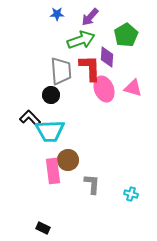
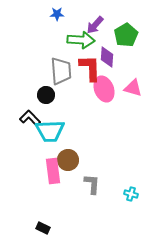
purple arrow: moved 5 px right, 8 px down
green arrow: rotated 24 degrees clockwise
black circle: moved 5 px left
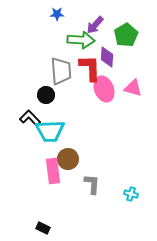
brown circle: moved 1 px up
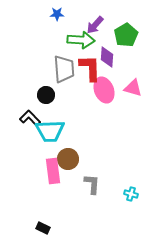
gray trapezoid: moved 3 px right, 2 px up
pink ellipse: moved 1 px down
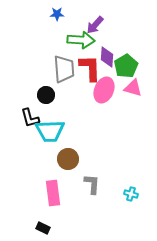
green pentagon: moved 31 px down
pink ellipse: rotated 45 degrees clockwise
black L-shape: rotated 150 degrees counterclockwise
pink rectangle: moved 22 px down
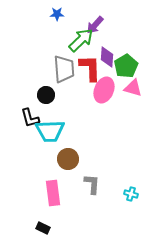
green arrow: rotated 48 degrees counterclockwise
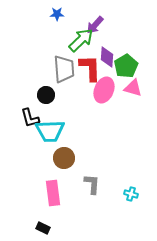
brown circle: moved 4 px left, 1 px up
